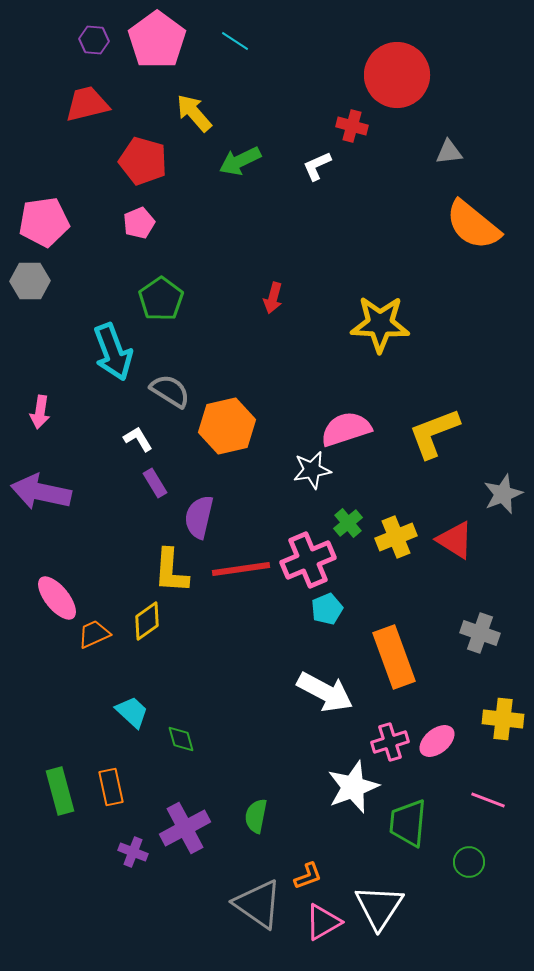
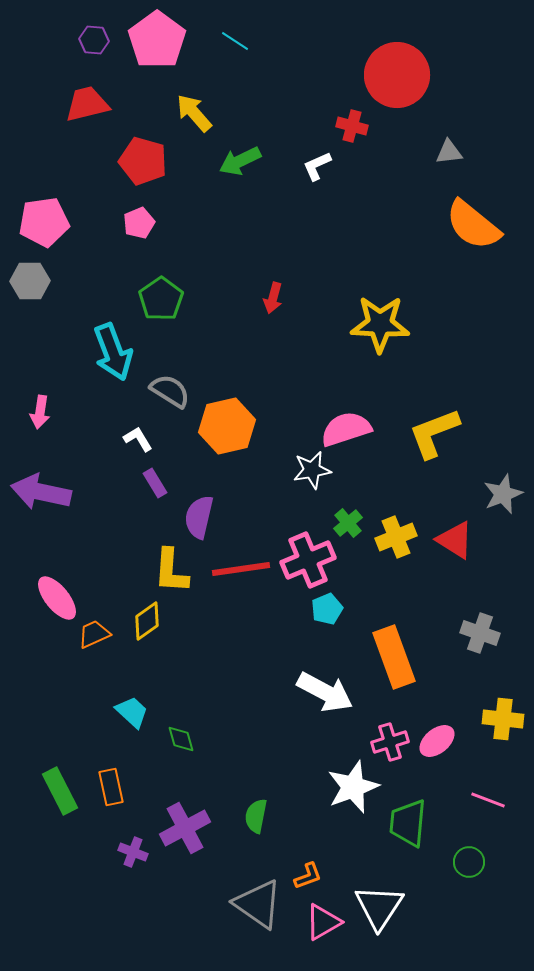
green rectangle at (60, 791): rotated 12 degrees counterclockwise
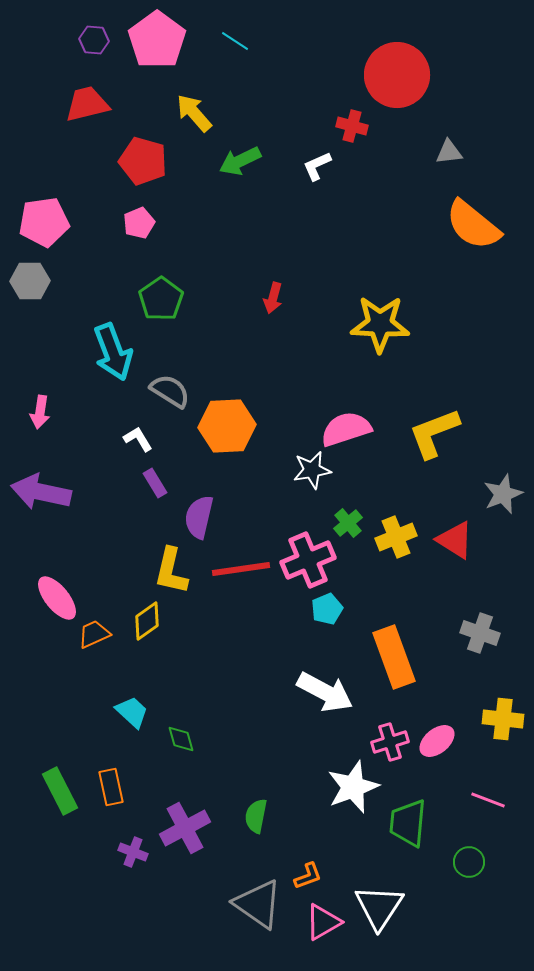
orange hexagon at (227, 426): rotated 10 degrees clockwise
yellow L-shape at (171, 571): rotated 9 degrees clockwise
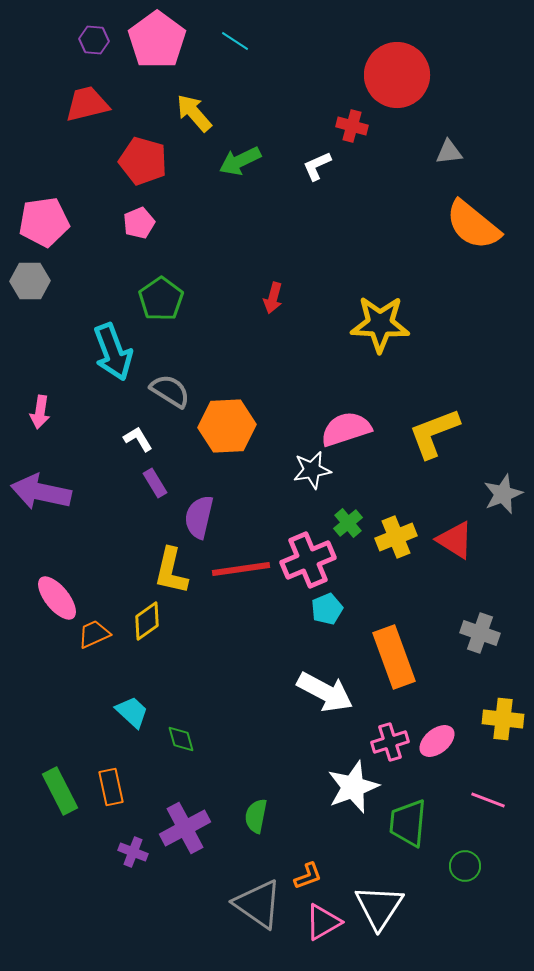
green circle at (469, 862): moved 4 px left, 4 px down
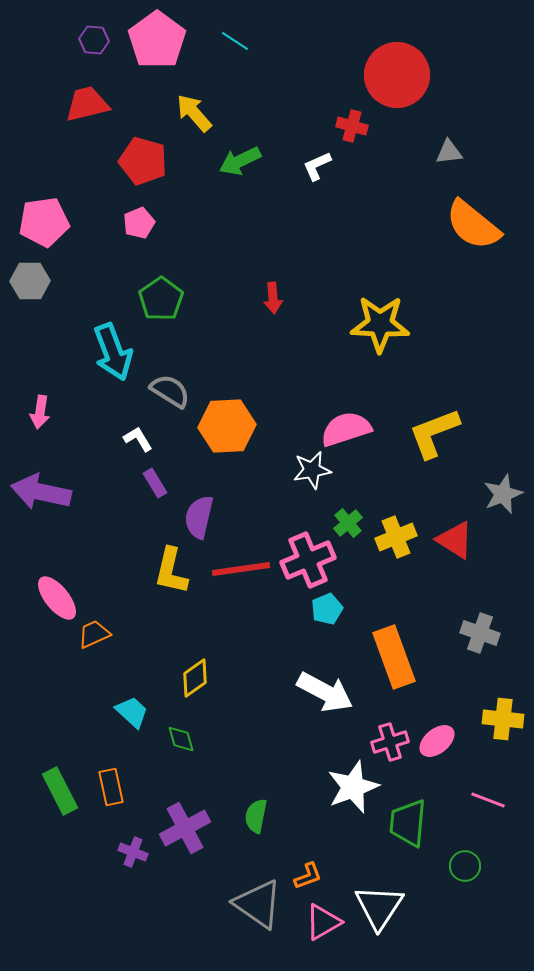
red arrow at (273, 298): rotated 20 degrees counterclockwise
yellow diamond at (147, 621): moved 48 px right, 57 px down
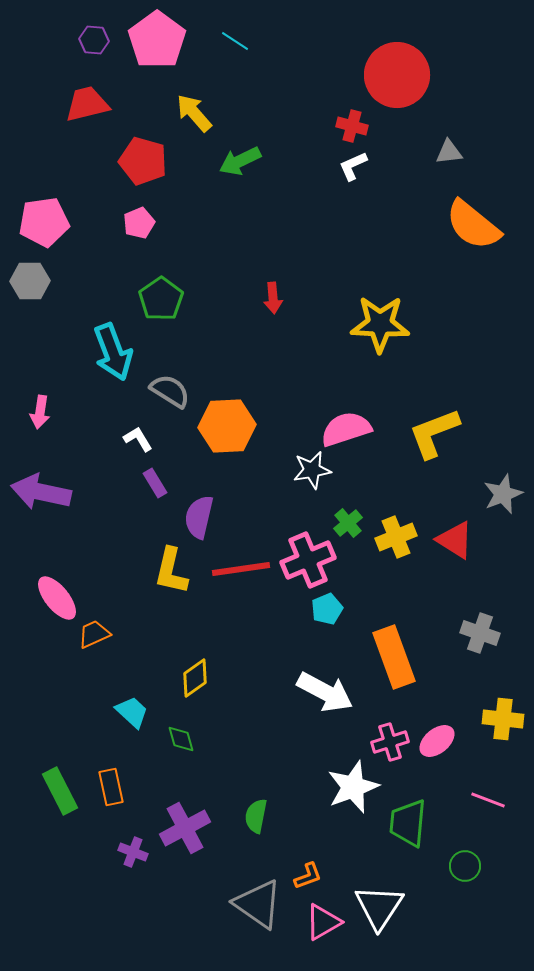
white L-shape at (317, 166): moved 36 px right
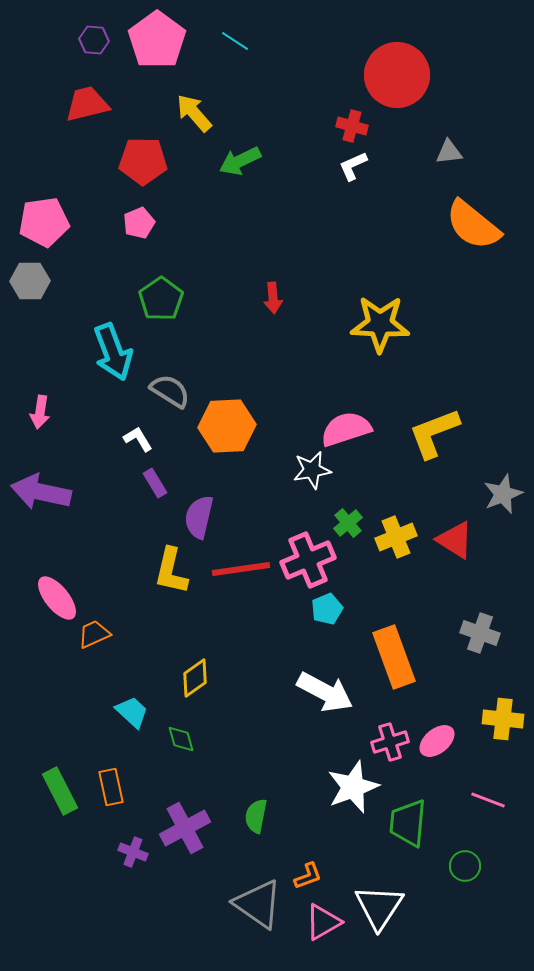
red pentagon at (143, 161): rotated 15 degrees counterclockwise
